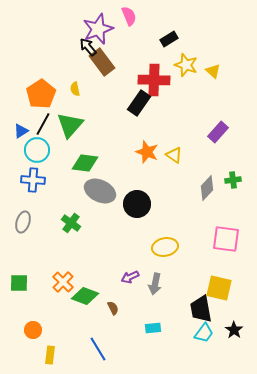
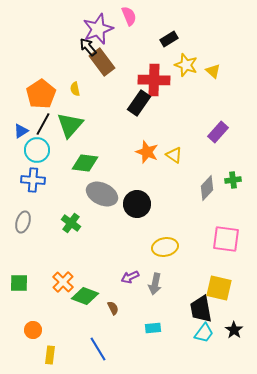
gray ellipse at (100, 191): moved 2 px right, 3 px down
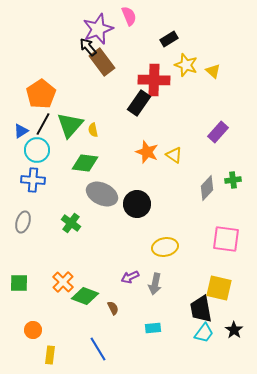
yellow semicircle at (75, 89): moved 18 px right, 41 px down
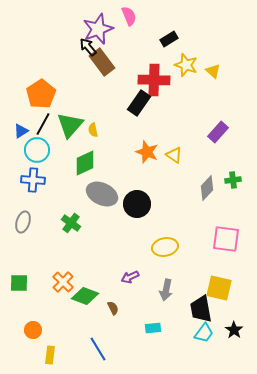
green diamond at (85, 163): rotated 32 degrees counterclockwise
gray arrow at (155, 284): moved 11 px right, 6 px down
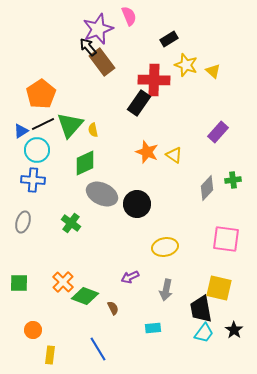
black line at (43, 124): rotated 35 degrees clockwise
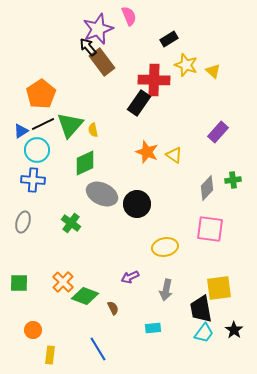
pink square at (226, 239): moved 16 px left, 10 px up
yellow square at (219, 288): rotated 20 degrees counterclockwise
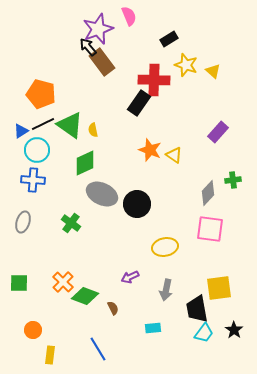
orange pentagon at (41, 94): rotated 24 degrees counterclockwise
green triangle at (70, 125): rotated 36 degrees counterclockwise
orange star at (147, 152): moved 3 px right, 2 px up
gray diamond at (207, 188): moved 1 px right, 5 px down
black trapezoid at (201, 309): moved 4 px left
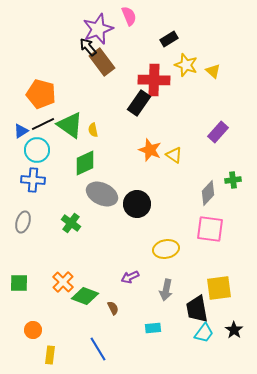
yellow ellipse at (165, 247): moved 1 px right, 2 px down
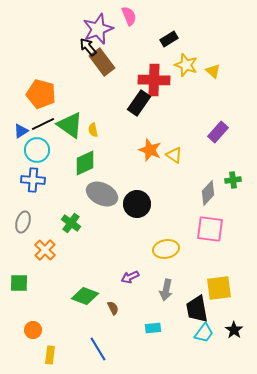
orange cross at (63, 282): moved 18 px left, 32 px up
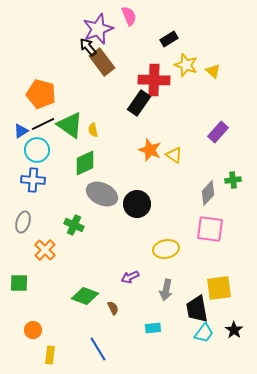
green cross at (71, 223): moved 3 px right, 2 px down; rotated 12 degrees counterclockwise
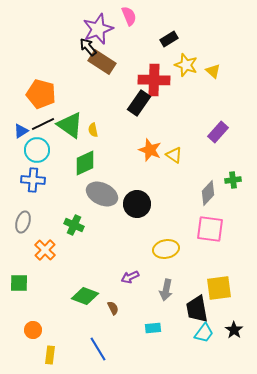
brown rectangle at (102, 62): rotated 20 degrees counterclockwise
